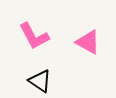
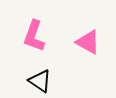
pink L-shape: rotated 48 degrees clockwise
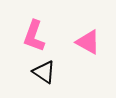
black triangle: moved 4 px right, 9 px up
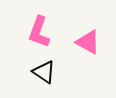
pink L-shape: moved 5 px right, 4 px up
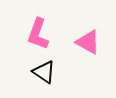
pink L-shape: moved 1 px left, 2 px down
